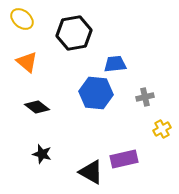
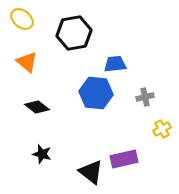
black triangle: rotated 8 degrees clockwise
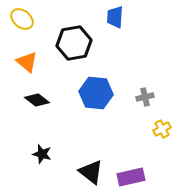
black hexagon: moved 10 px down
blue trapezoid: moved 47 px up; rotated 80 degrees counterclockwise
black diamond: moved 7 px up
purple rectangle: moved 7 px right, 18 px down
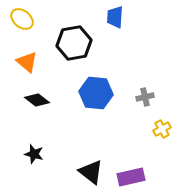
black star: moved 8 px left
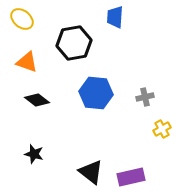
orange triangle: rotated 20 degrees counterclockwise
